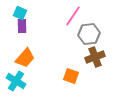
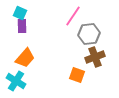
orange square: moved 6 px right, 1 px up
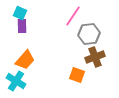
orange trapezoid: moved 2 px down
